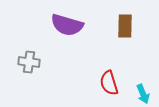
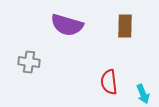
red semicircle: moved 1 px up; rotated 10 degrees clockwise
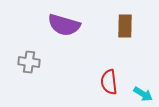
purple semicircle: moved 3 px left
cyan arrow: rotated 36 degrees counterclockwise
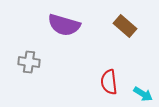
brown rectangle: rotated 50 degrees counterclockwise
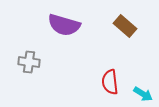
red semicircle: moved 1 px right
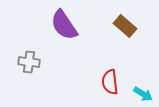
purple semicircle: rotated 40 degrees clockwise
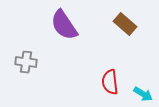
brown rectangle: moved 2 px up
gray cross: moved 3 px left
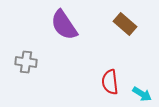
cyan arrow: moved 1 px left
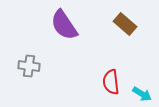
gray cross: moved 3 px right, 4 px down
red semicircle: moved 1 px right
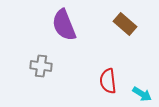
purple semicircle: rotated 12 degrees clockwise
gray cross: moved 12 px right
red semicircle: moved 3 px left, 1 px up
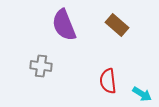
brown rectangle: moved 8 px left, 1 px down
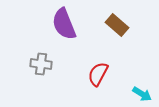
purple semicircle: moved 1 px up
gray cross: moved 2 px up
red semicircle: moved 10 px left, 7 px up; rotated 35 degrees clockwise
